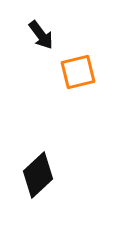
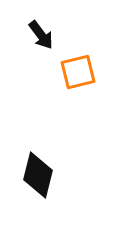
black diamond: rotated 33 degrees counterclockwise
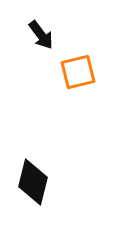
black diamond: moved 5 px left, 7 px down
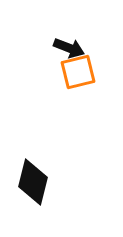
black arrow: moved 28 px right, 13 px down; rotated 32 degrees counterclockwise
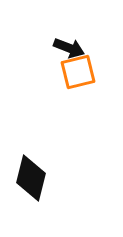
black diamond: moved 2 px left, 4 px up
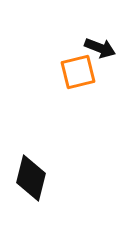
black arrow: moved 31 px right
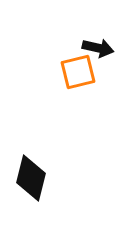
black arrow: moved 2 px left; rotated 8 degrees counterclockwise
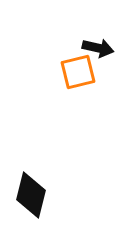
black diamond: moved 17 px down
